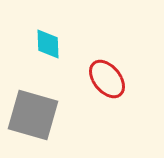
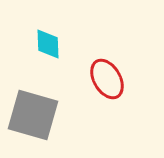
red ellipse: rotated 9 degrees clockwise
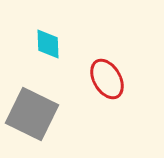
gray square: moved 1 px left, 1 px up; rotated 10 degrees clockwise
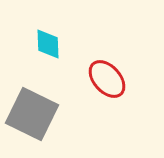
red ellipse: rotated 12 degrees counterclockwise
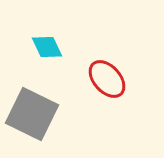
cyan diamond: moved 1 px left, 3 px down; rotated 24 degrees counterclockwise
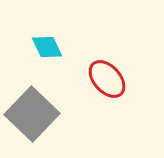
gray square: rotated 18 degrees clockwise
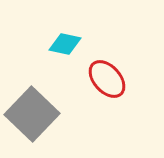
cyan diamond: moved 18 px right, 3 px up; rotated 52 degrees counterclockwise
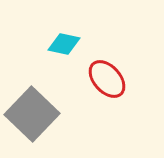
cyan diamond: moved 1 px left
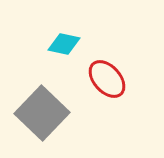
gray square: moved 10 px right, 1 px up
